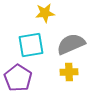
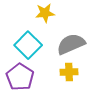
cyan square: moved 3 px left; rotated 36 degrees counterclockwise
purple pentagon: moved 2 px right, 1 px up
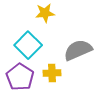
gray semicircle: moved 7 px right, 6 px down
yellow cross: moved 17 px left, 1 px down
